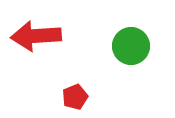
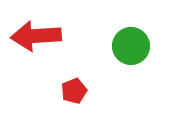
red pentagon: moved 1 px left, 6 px up
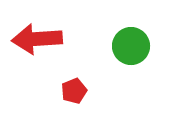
red arrow: moved 1 px right, 3 px down
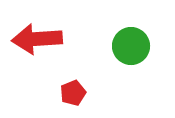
red pentagon: moved 1 px left, 2 px down
